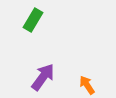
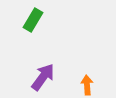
orange arrow: rotated 30 degrees clockwise
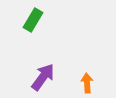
orange arrow: moved 2 px up
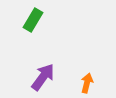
orange arrow: rotated 18 degrees clockwise
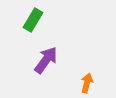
purple arrow: moved 3 px right, 17 px up
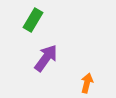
purple arrow: moved 2 px up
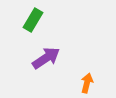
purple arrow: rotated 20 degrees clockwise
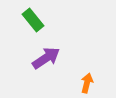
green rectangle: rotated 70 degrees counterclockwise
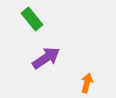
green rectangle: moved 1 px left, 1 px up
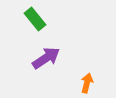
green rectangle: moved 3 px right
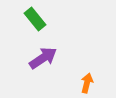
purple arrow: moved 3 px left
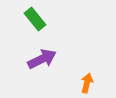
purple arrow: moved 1 px left, 1 px down; rotated 8 degrees clockwise
